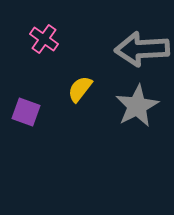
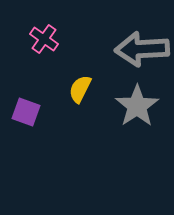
yellow semicircle: rotated 12 degrees counterclockwise
gray star: rotated 6 degrees counterclockwise
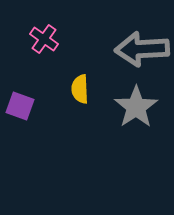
yellow semicircle: rotated 28 degrees counterclockwise
gray star: moved 1 px left, 1 px down
purple square: moved 6 px left, 6 px up
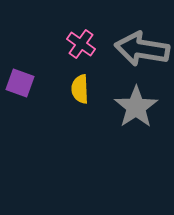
pink cross: moved 37 px right, 5 px down
gray arrow: rotated 12 degrees clockwise
purple square: moved 23 px up
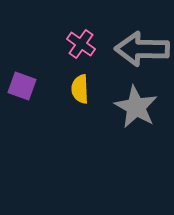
gray arrow: rotated 8 degrees counterclockwise
purple square: moved 2 px right, 3 px down
gray star: rotated 9 degrees counterclockwise
